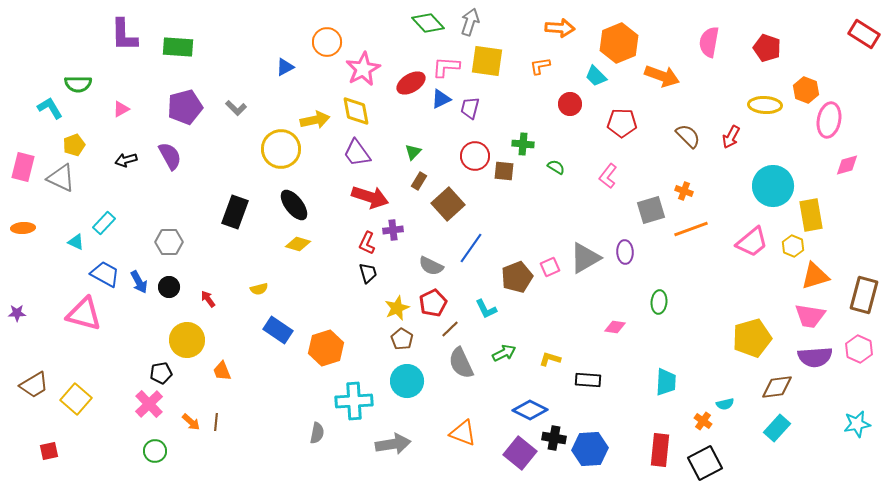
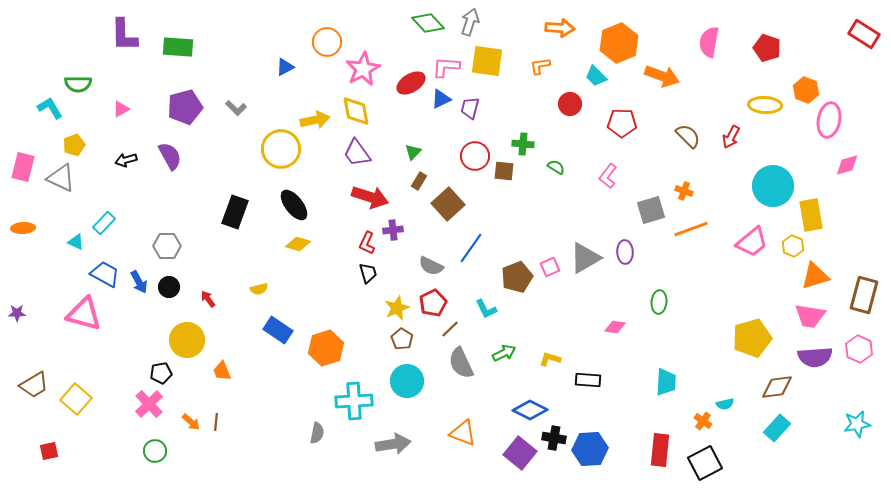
gray hexagon at (169, 242): moved 2 px left, 4 px down
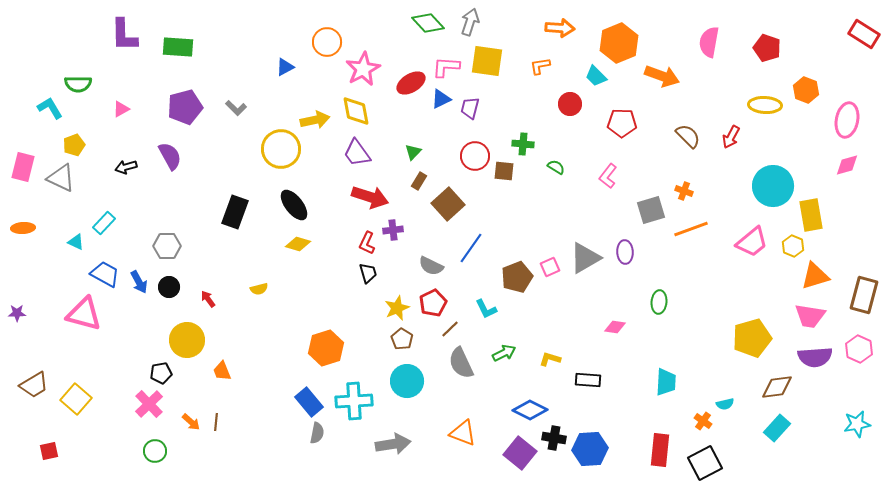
pink ellipse at (829, 120): moved 18 px right
black arrow at (126, 160): moved 7 px down
blue rectangle at (278, 330): moved 31 px right, 72 px down; rotated 16 degrees clockwise
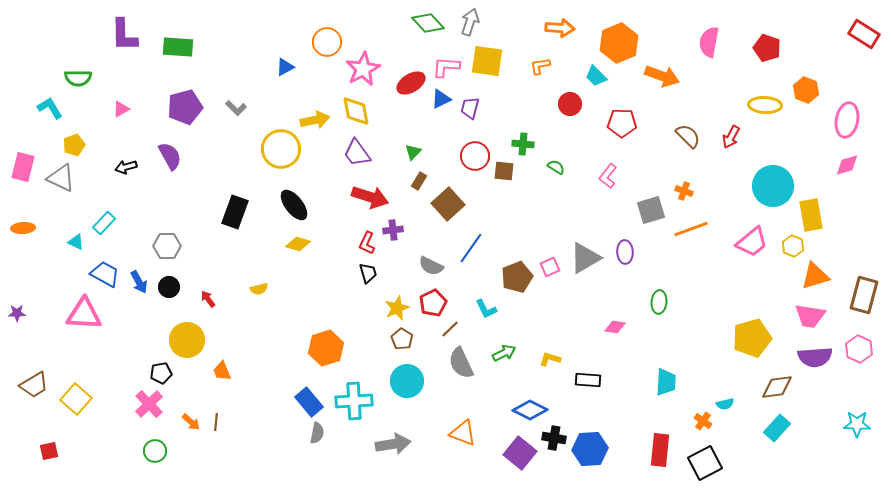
green semicircle at (78, 84): moved 6 px up
pink triangle at (84, 314): rotated 12 degrees counterclockwise
cyan star at (857, 424): rotated 12 degrees clockwise
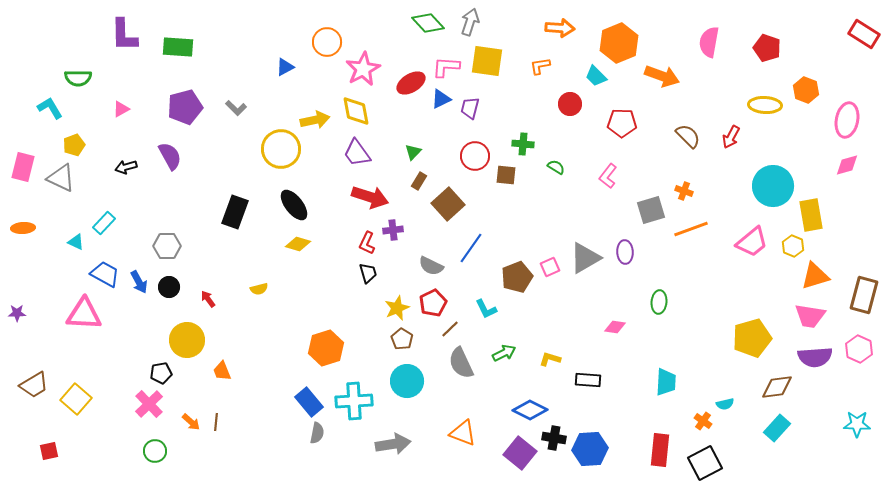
brown square at (504, 171): moved 2 px right, 4 px down
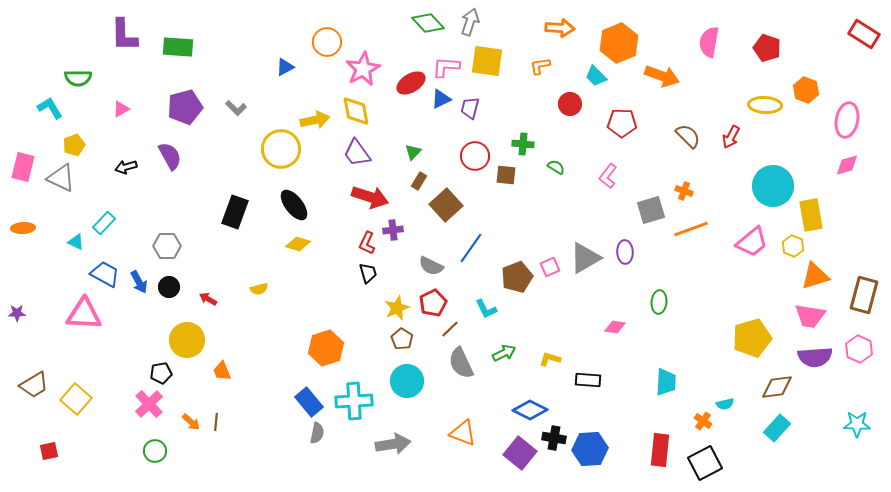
brown square at (448, 204): moved 2 px left, 1 px down
red arrow at (208, 299): rotated 24 degrees counterclockwise
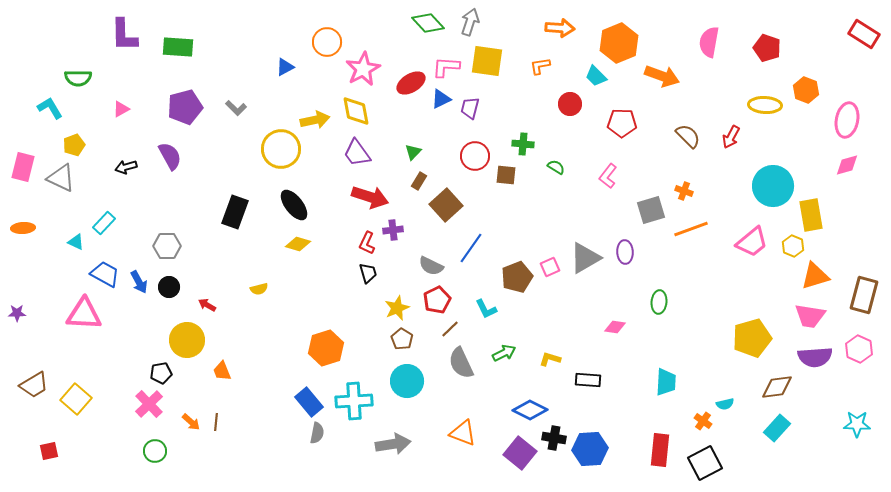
red arrow at (208, 299): moved 1 px left, 6 px down
red pentagon at (433, 303): moved 4 px right, 3 px up
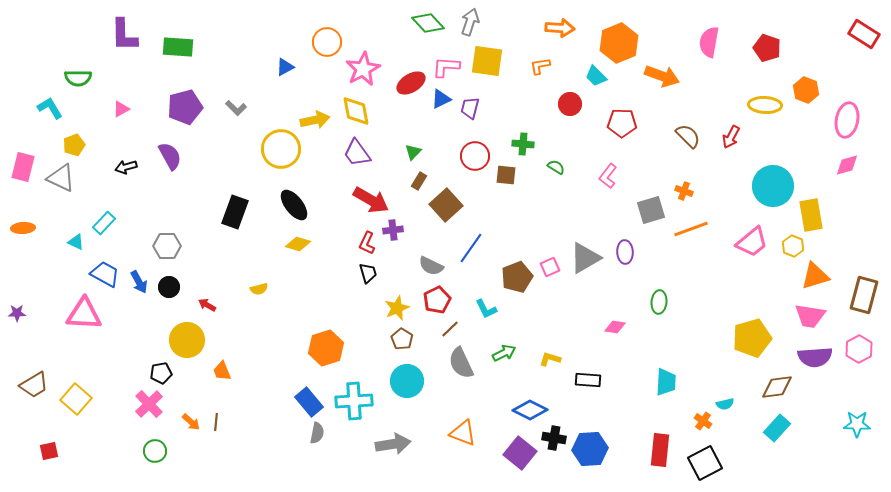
red arrow at (370, 197): moved 1 px right, 3 px down; rotated 12 degrees clockwise
pink hexagon at (859, 349): rotated 8 degrees clockwise
